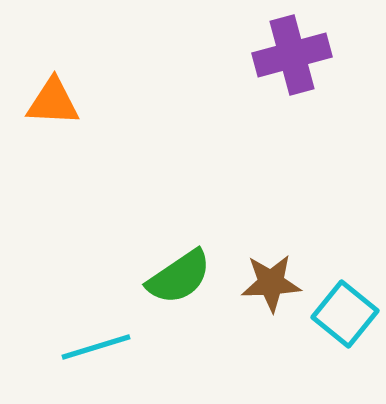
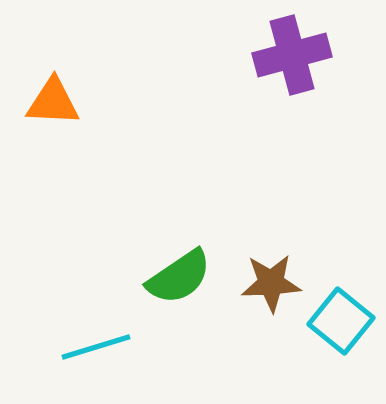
cyan square: moved 4 px left, 7 px down
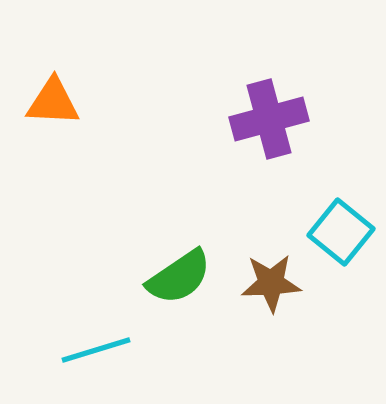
purple cross: moved 23 px left, 64 px down
cyan square: moved 89 px up
cyan line: moved 3 px down
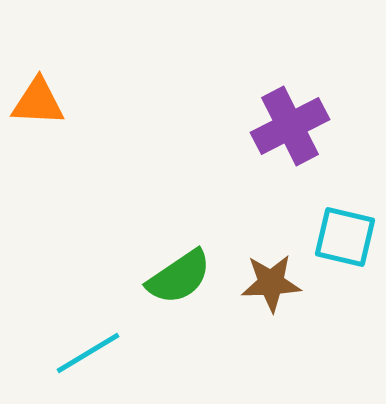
orange triangle: moved 15 px left
purple cross: moved 21 px right, 7 px down; rotated 12 degrees counterclockwise
cyan square: moved 4 px right, 5 px down; rotated 26 degrees counterclockwise
cyan line: moved 8 px left, 3 px down; rotated 14 degrees counterclockwise
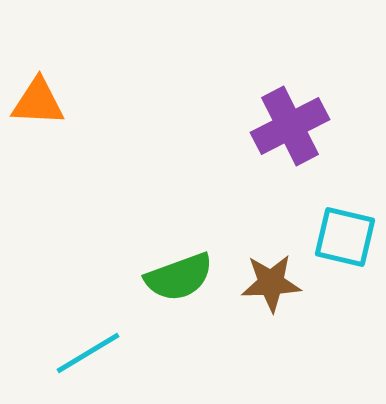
green semicircle: rotated 14 degrees clockwise
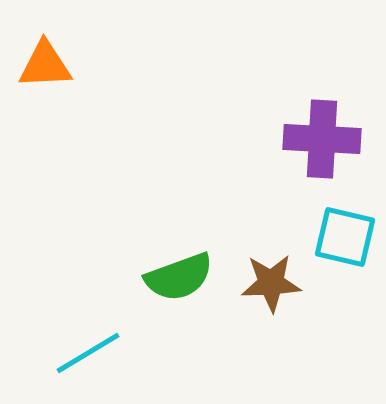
orange triangle: moved 7 px right, 37 px up; rotated 6 degrees counterclockwise
purple cross: moved 32 px right, 13 px down; rotated 30 degrees clockwise
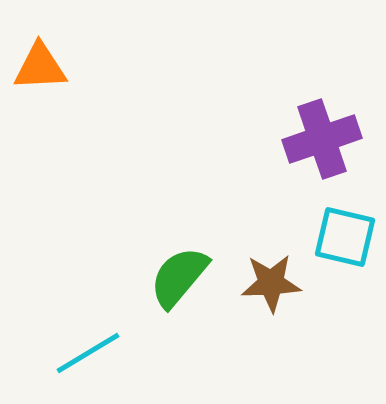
orange triangle: moved 5 px left, 2 px down
purple cross: rotated 22 degrees counterclockwise
green semicircle: rotated 150 degrees clockwise
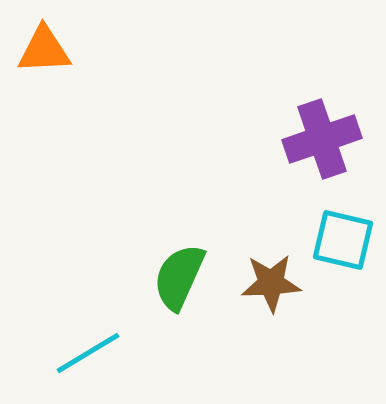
orange triangle: moved 4 px right, 17 px up
cyan square: moved 2 px left, 3 px down
green semicircle: rotated 16 degrees counterclockwise
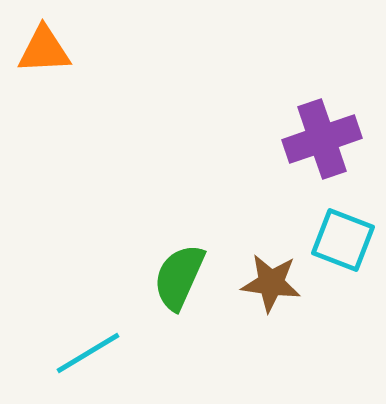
cyan square: rotated 8 degrees clockwise
brown star: rotated 10 degrees clockwise
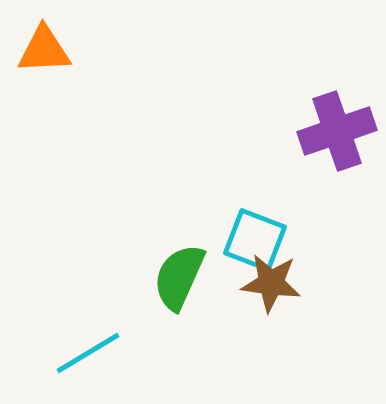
purple cross: moved 15 px right, 8 px up
cyan square: moved 88 px left
